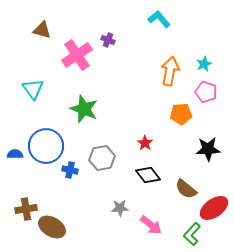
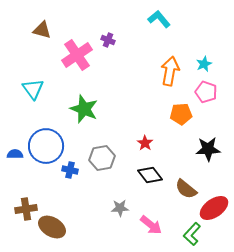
black diamond: moved 2 px right
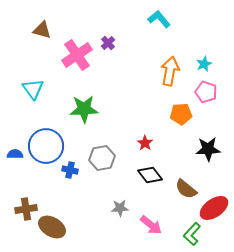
purple cross: moved 3 px down; rotated 24 degrees clockwise
green star: rotated 24 degrees counterclockwise
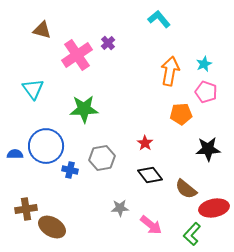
red ellipse: rotated 24 degrees clockwise
